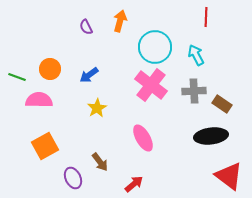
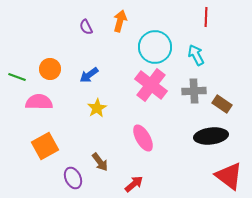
pink semicircle: moved 2 px down
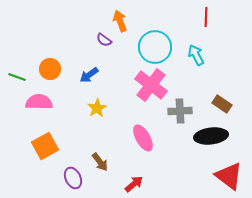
orange arrow: rotated 35 degrees counterclockwise
purple semicircle: moved 18 px right, 13 px down; rotated 28 degrees counterclockwise
gray cross: moved 14 px left, 20 px down
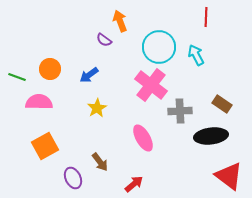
cyan circle: moved 4 px right
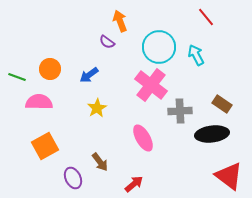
red line: rotated 42 degrees counterclockwise
purple semicircle: moved 3 px right, 2 px down
black ellipse: moved 1 px right, 2 px up
